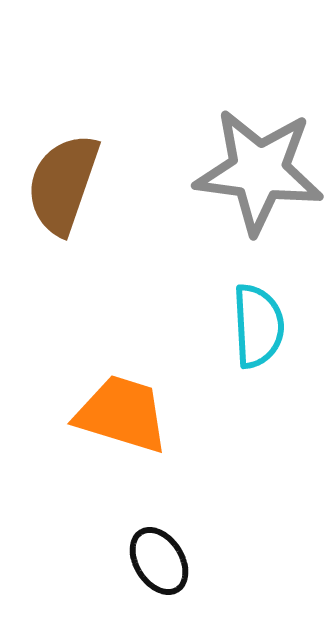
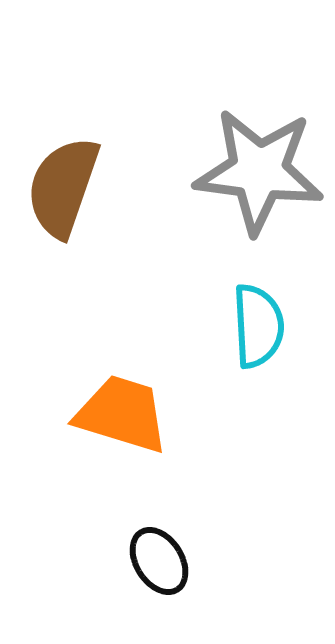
brown semicircle: moved 3 px down
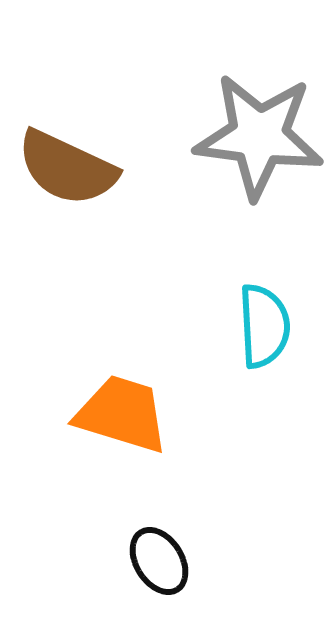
gray star: moved 35 px up
brown semicircle: moved 4 px right, 19 px up; rotated 84 degrees counterclockwise
cyan semicircle: moved 6 px right
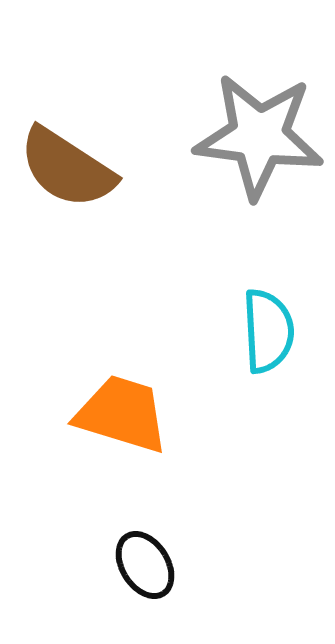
brown semicircle: rotated 8 degrees clockwise
cyan semicircle: moved 4 px right, 5 px down
black ellipse: moved 14 px left, 4 px down
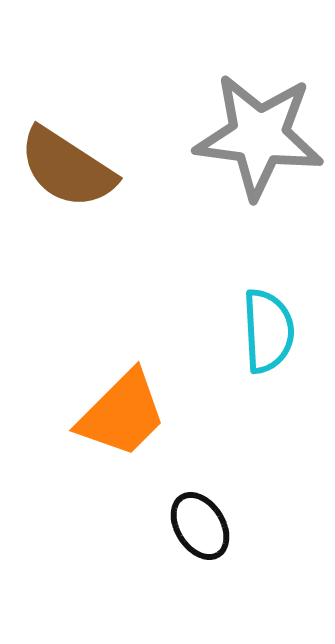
orange trapezoid: rotated 118 degrees clockwise
black ellipse: moved 55 px right, 39 px up
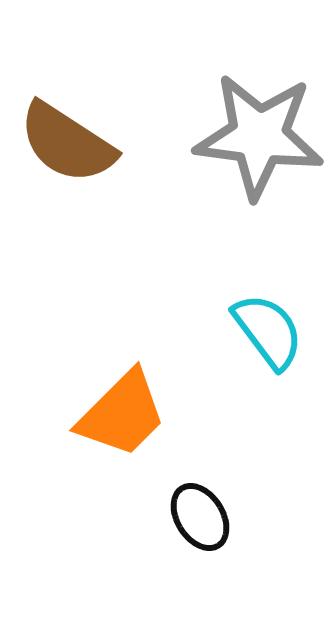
brown semicircle: moved 25 px up
cyan semicircle: rotated 34 degrees counterclockwise
black ellipse: moved 9 px up
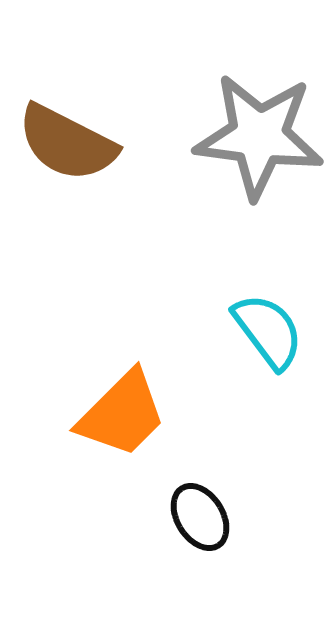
brown semicircle: rotated 6 degrees counterclockwise
